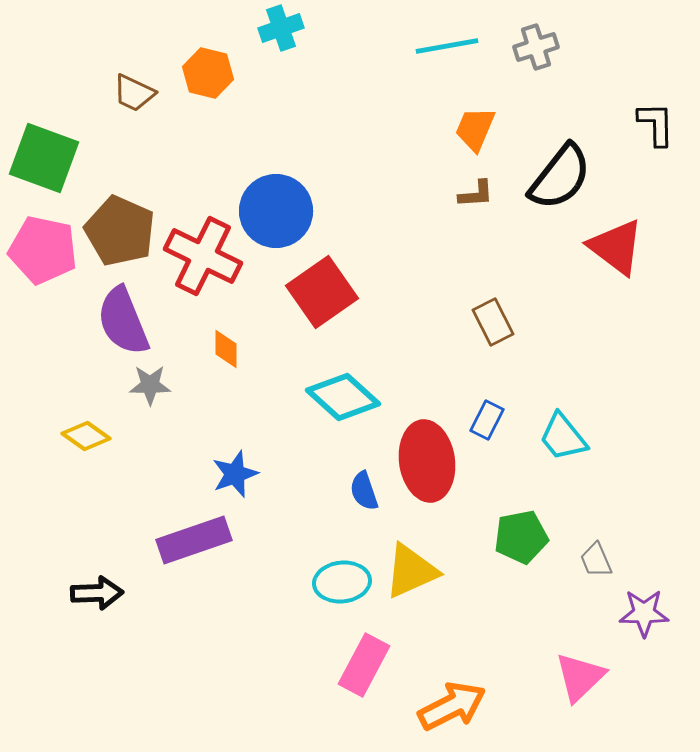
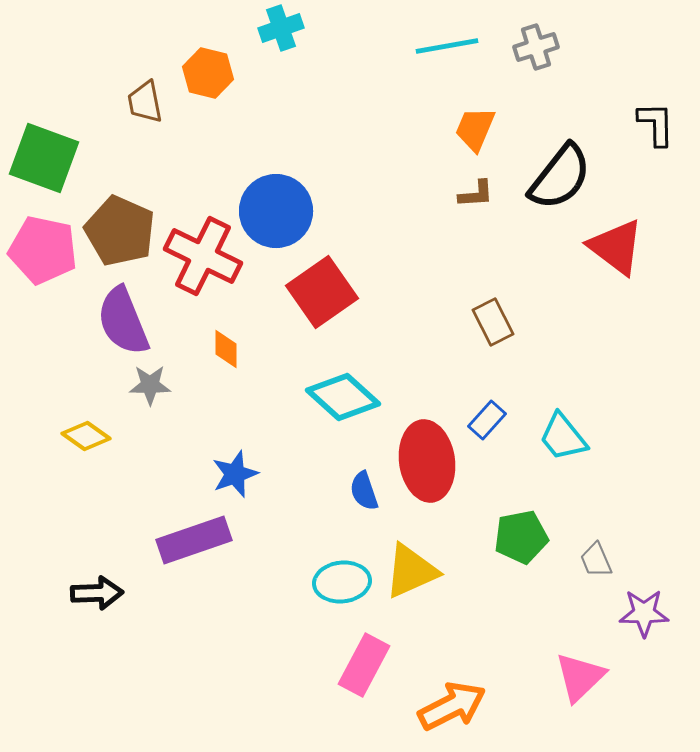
brown trapezoid: moved 11 px right, 9 px down; rotated 54 degrees clockwise
blue rectangle: rotated 15 degrees clockwise
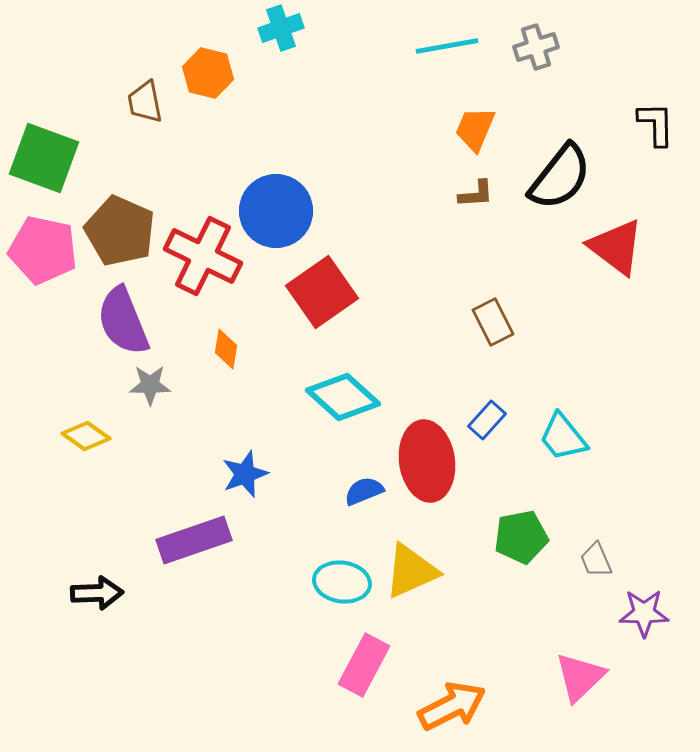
orange diamond: rotated 9 degrees clockwise
blue star: moved 10 px right
blue semicircle: rotated 87 degrees clockwise
cyan ellipse: rotated 14 degrees clockwise
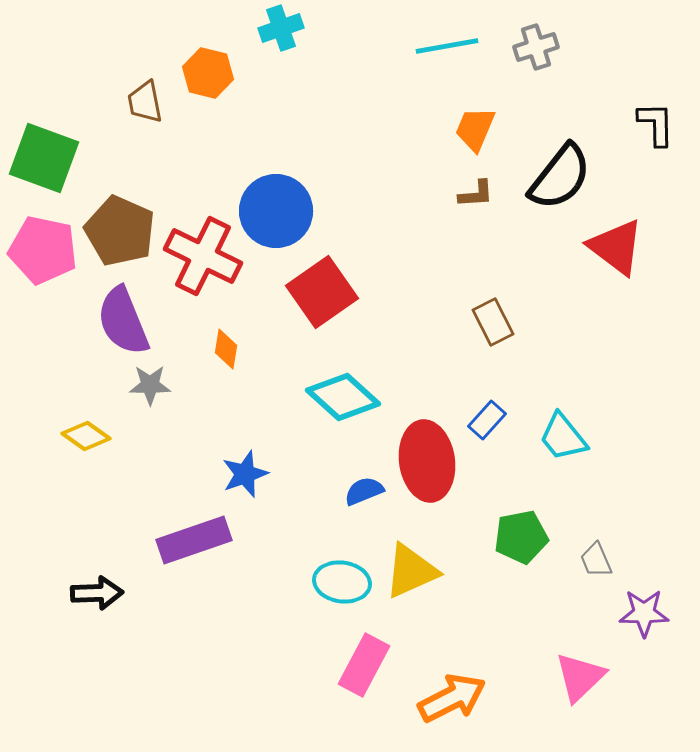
orange arrow: moved 8 px up
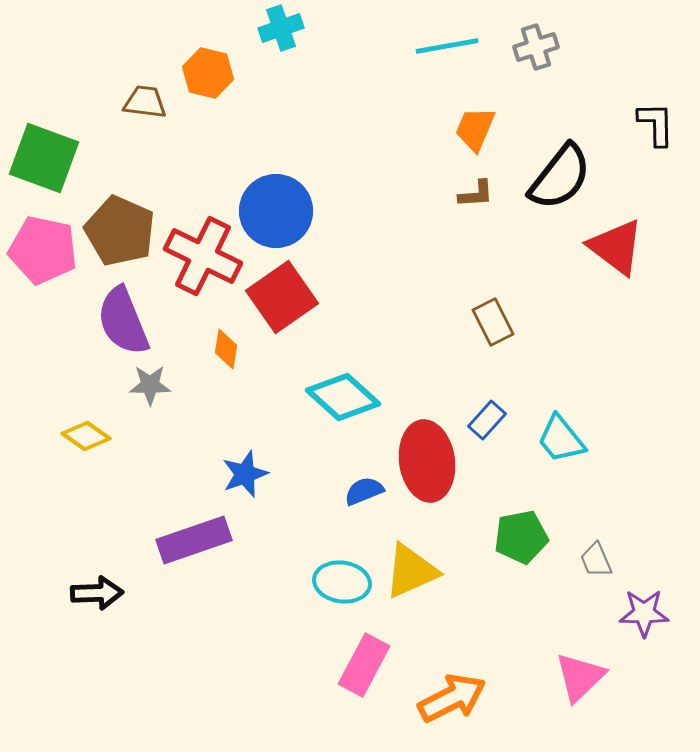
brown trapezoid: rotated 108 degrees clockwise
red square: moved 40 px left, 5 px down
cyan trapezoid: moved 2 px left, 2 px down
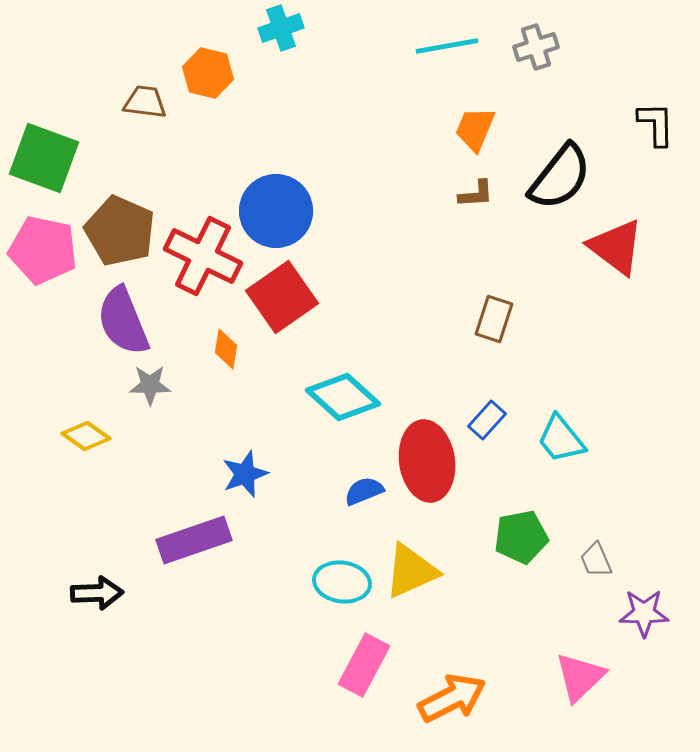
brown rectangle: moved 1 px right, 3 px up; rotated 45 degrees clockwise
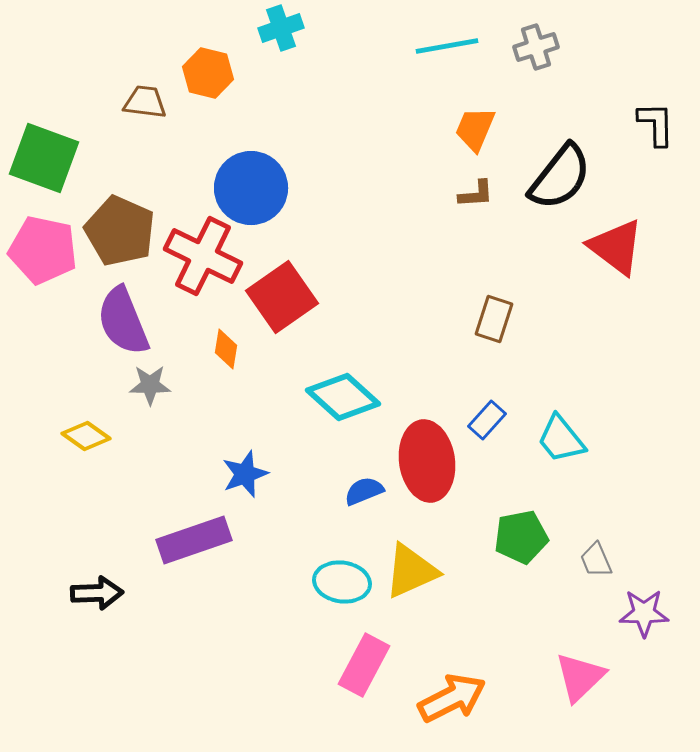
blue circle: moved 25 px left, 23 px up
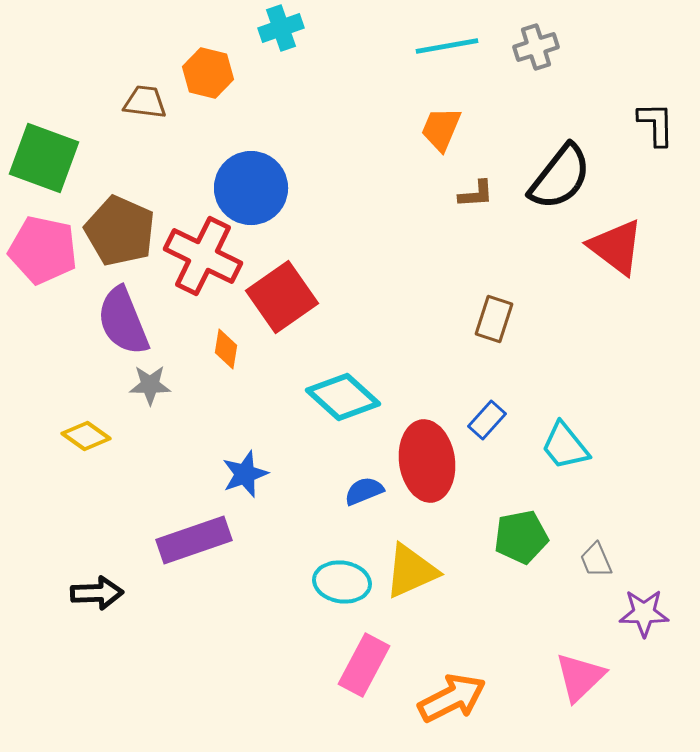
orange trapezoid: moved 34 px left
cyan trapezoid: moved 4 px right, 7 px down
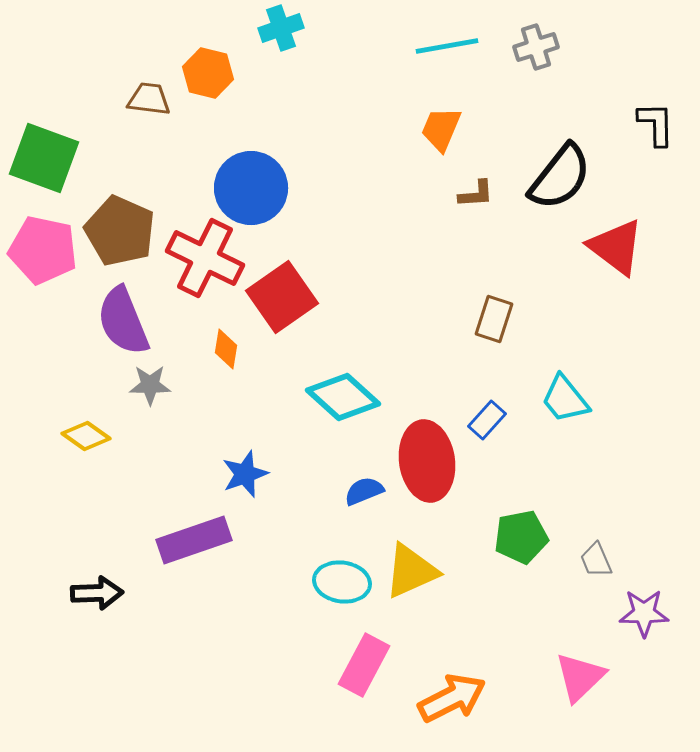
brown trapezoid: moved 4 px right, 3 px up
red cross: moved 2 px right, 2 px down
cyan trapezoid: moved 47 px up
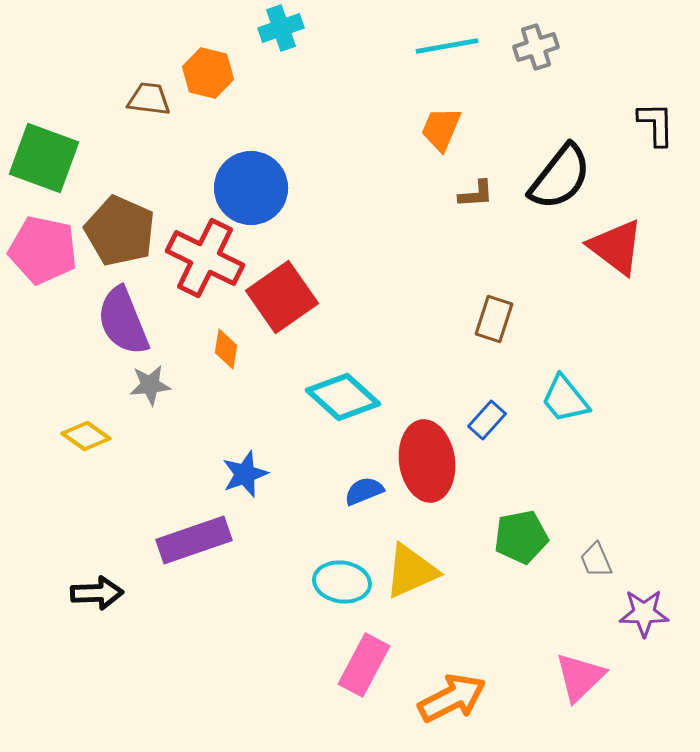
gray star: rotated 6 degrees counterclockwise
